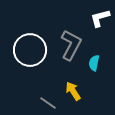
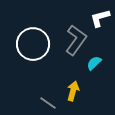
gray L-shape: moved 5 px right, 5 px up; rotated 8 degrees clockwise
white circle: moved 3 px right, 6 px up
cyan semicircle: rotated 35 degrees clockwise
yellow arrow: rotated 48 degrees clockwise
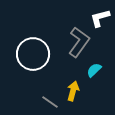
gray L-shape: moved 3 px right, 2 px down
white circle: moved 10 px down
cyan semicircle: moved 7 px down
gray line: moved 2 px right, 1 px up
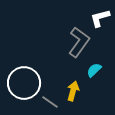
white circle: moved 9 px left, 29 px down
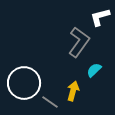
white L-shape: moved 1 px up
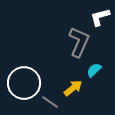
gray L-shape: rotated 12 degrees counterclockwise
yellow arrow: moved 3 px up; rotated 36 degrees clockwise
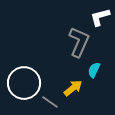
cyan semicircle: rotated 21 degrees counterclockwise
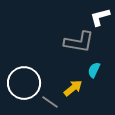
gray L-shape: rotated 76 degrees clockwise
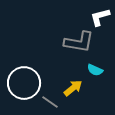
cyan semicircle: moved 1 px right; rotated 91 degrees counterclockwise
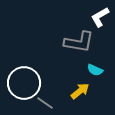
white L-shape: rotated 15 degrees counterclockwise
yellow arrow: moved 7 px right, 3 px down
gray line: moved 5 px left, 1 px down
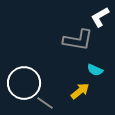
gray L-shape: moved 1 px left, 2 px up
